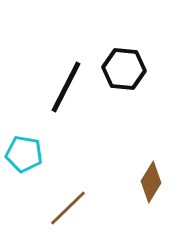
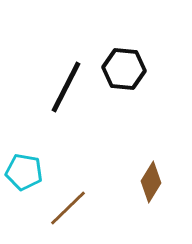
cyan pentagon: moved 18 px down
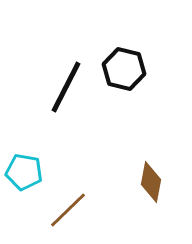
black hexagon: rotated 9 degrees clockwise
brown diamond: rotated 21 degrees counterclockwise
brown line: moved 2 px down
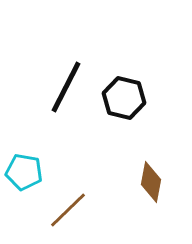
black hexagon: moved 29 px down
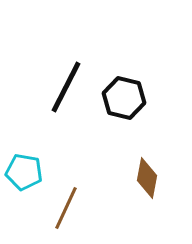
brown diamond: moved 4 px left, 4 px up
brown line: moved 2 px left, 2 px up; rotated 21 degrees counterclockwise
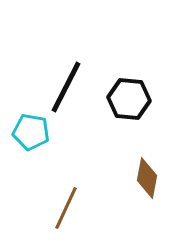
black hexagon: moved 5 px right, 1 px down; rotated 9 degrees counterclockwise
cyan pentagon: moved 7 px right, 40 px up
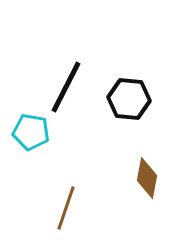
brown line: rotated 6 degrees counterclockwise
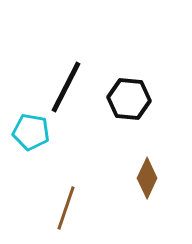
brown diamond: rotated 15 degrees clockwise
